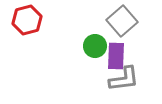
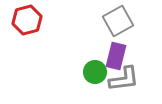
gray square: moved 4 px left; rotated 12 degrees clockwise
green circle: moved 26 px down
purple rectangle: rotated 12 degrees clockwise
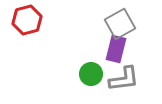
gray square: moved 2 px right, 3 px down
purple rectangle: moved 7 px up
green circle: moved 4 px left, 2 px down
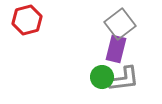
gray square: rotated 8 degrees counterclockwise
green circle: moved 11 px right, 3 px down
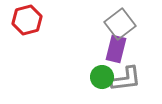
gray L-shape: moved 2 px right
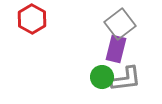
red hexagon: moved 5 px right, 1 px up; rotated 16 degrees counterclockwise
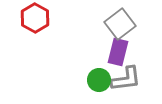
red hexagon: moved 3 px right, 1 px up
purple rectangle: moved 2 px right, 3 px down
green circle: moved 3 px left, 3 px down
